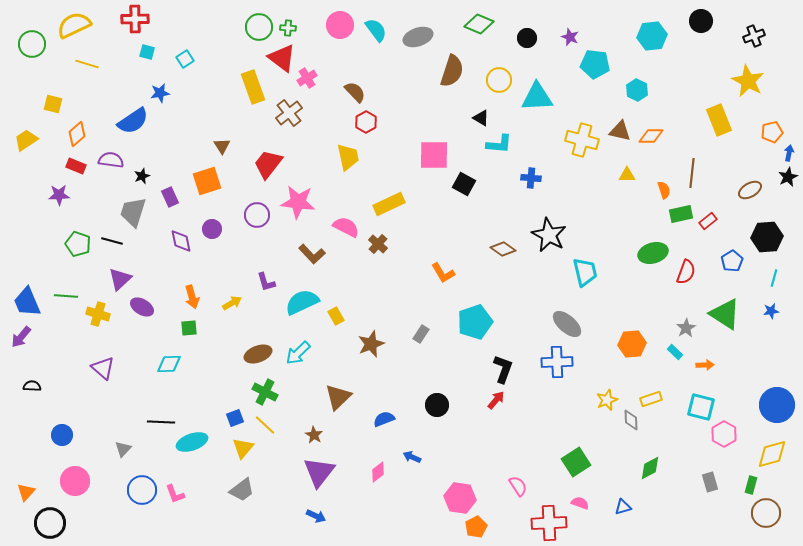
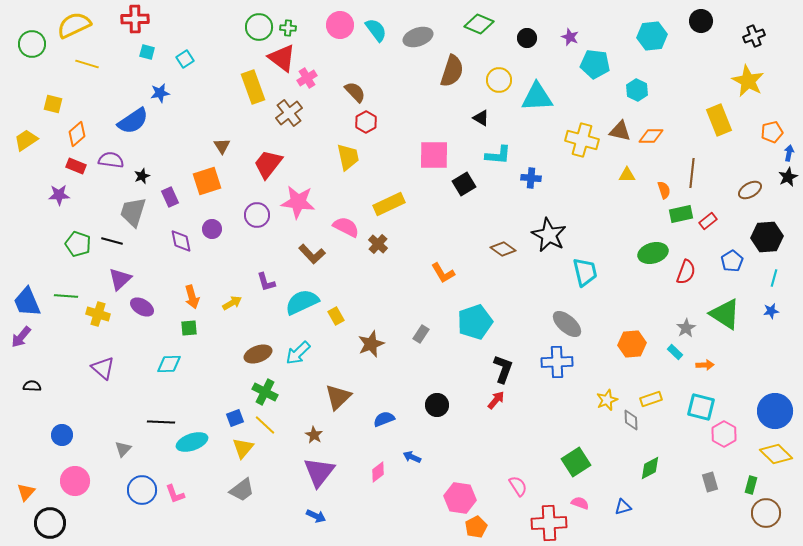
cyan L-shape at (499, 144): moved 1 px left, 11 px down
black square at (464, 184): rotated 30 degrees clockwise
blue circle at (777, 405): moved 2 px left, 6 px down
yellow diamond at (772, 454): moved 4 px right; rotated 60 degrees clockwise
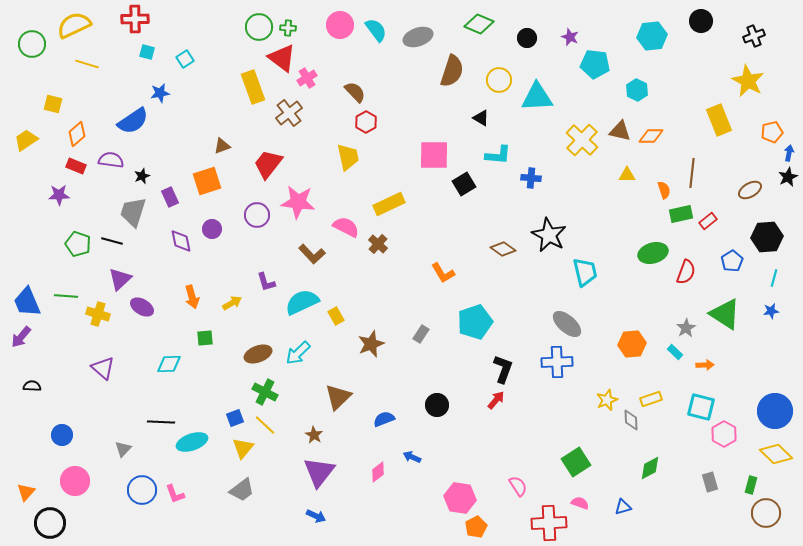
yellow cross at (582, 140): rotated 28 degrees clockwise
brown triangle at (222, 146): rotated 42 degrees clockwise
green square at (189, 328): moved 16 px right, 10 px down
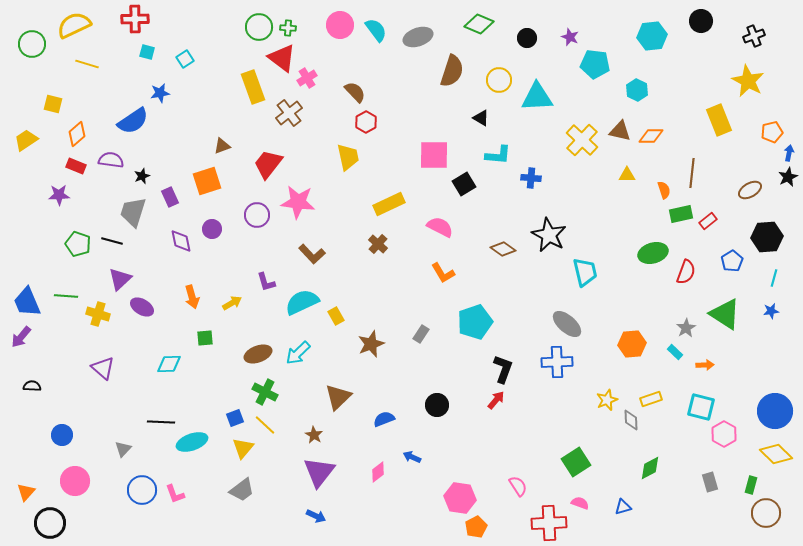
pink semicircle at (346, 227): moved 94 px right
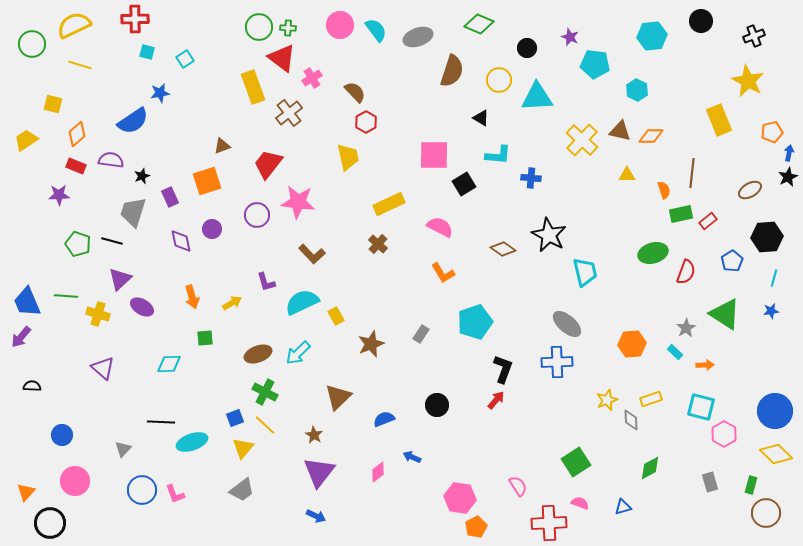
black circle at (527, 38): moved 10 px down
yellow line at (87, 64): moved 7 px left, 1 px down
pink cross at (307, 78): moved 5 px right
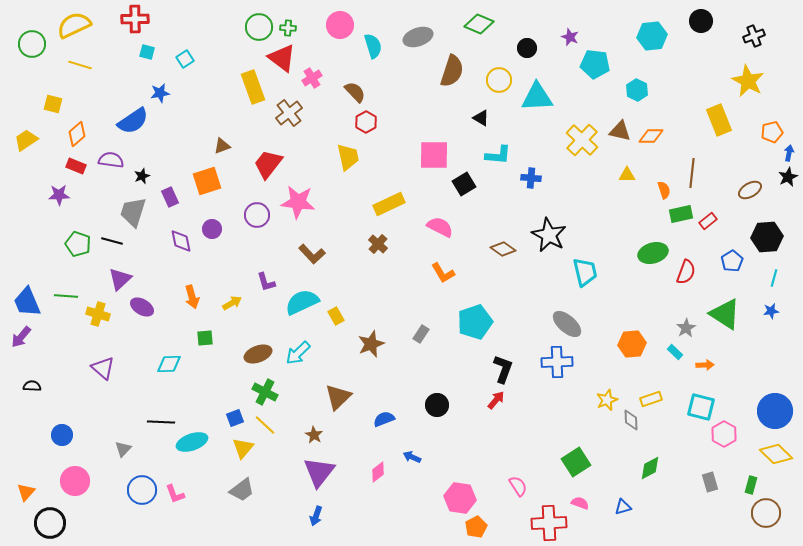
cyan semicircle at (376, 30): moved 3 px left, 16 px down; rotated 20 degrees clockwise
blue arrow at (316, 516): rotated 84 degrees clockwise
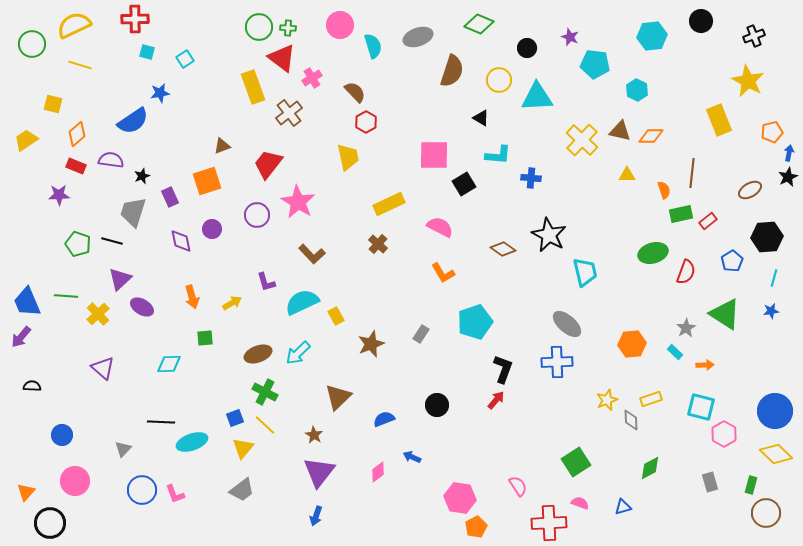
pink star at (298, 202): rotated 24 degrees clockwise
yellow cross at (98, 314): rotated 30 degrees clockwise
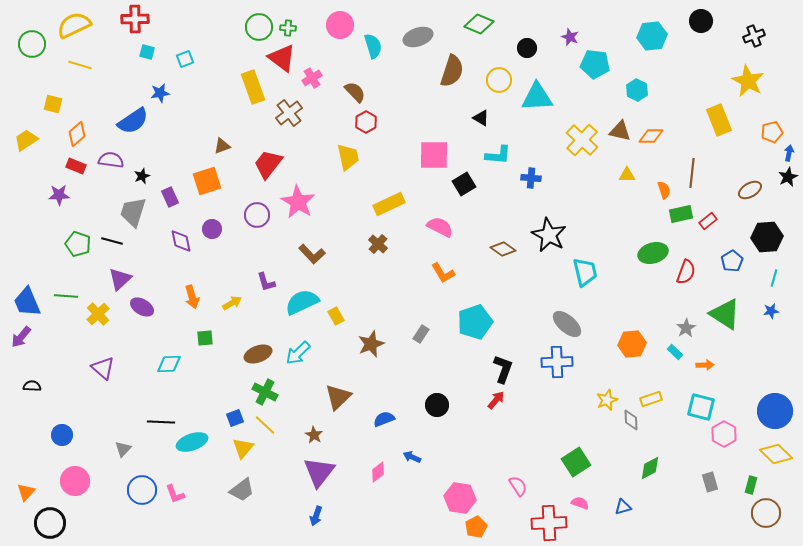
cyan square at (185, 59): rotated 12 degrees clockwise
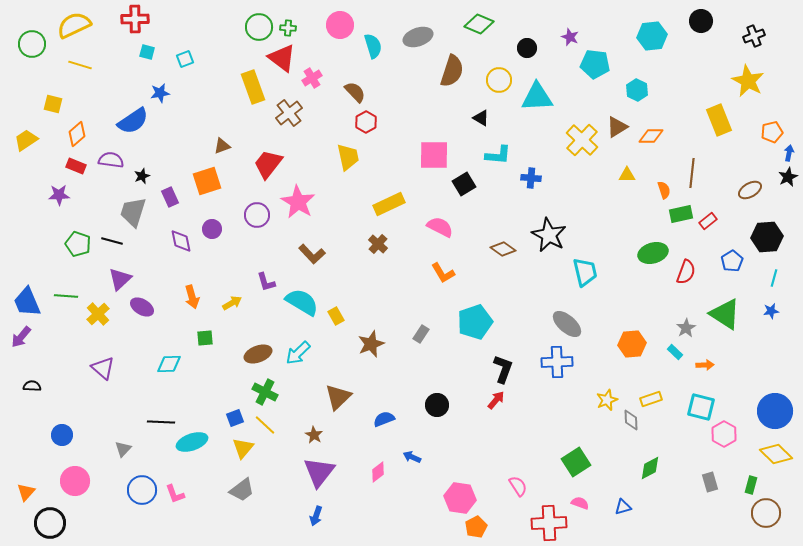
brown triangle at (620, 131): moved 3 px left, 4 px up; rotated 45 degrees counterclockwise
cyan semicircle at (302, 302): rotated 56 degrees clockwise
